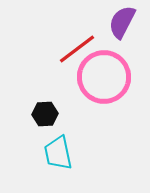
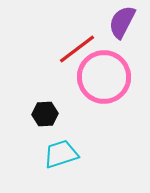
cyan trapezoid: moved 3 px right, 1 px down; rotated 84 degrees clockwise
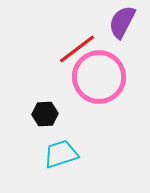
pink circle: moved 5 px left
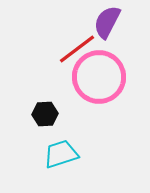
purple semicircle: moved 15 px left
